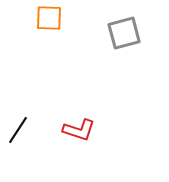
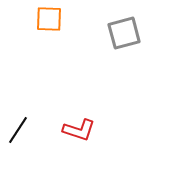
orange square: moved 1 px down
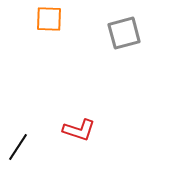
black line: moved 17 px down
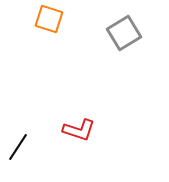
orange square: rotated 16 degrees clockwise
gray square: rotated 16 degrees counterclockwise
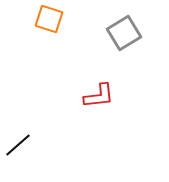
red L-shape: moved 20 px right, 34 px up; rotated 24 degrees counterclockwise
black line: moved 2 px up; rotated 16 degrees clockwise
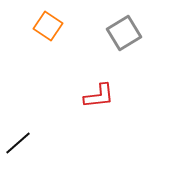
orange square: moved 1 px left, 7 px down; rotated 16 degrees clockwise
black line: moved 2 px up
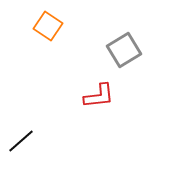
gray square: moved 17 px down
black line: moved 3 px right, 2 px up
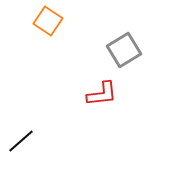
orange square: moved 5 px up
red L-shape: moved 3 px right, 2 px up
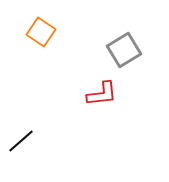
orange square: moved 7 px left, 11 px down
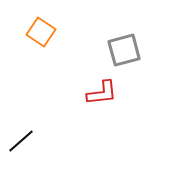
gray square: rotated 16 degrees clockwise
red L-shape: moved 1 px up
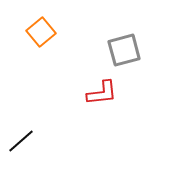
orange square: rotated 16 degrees clockwise
